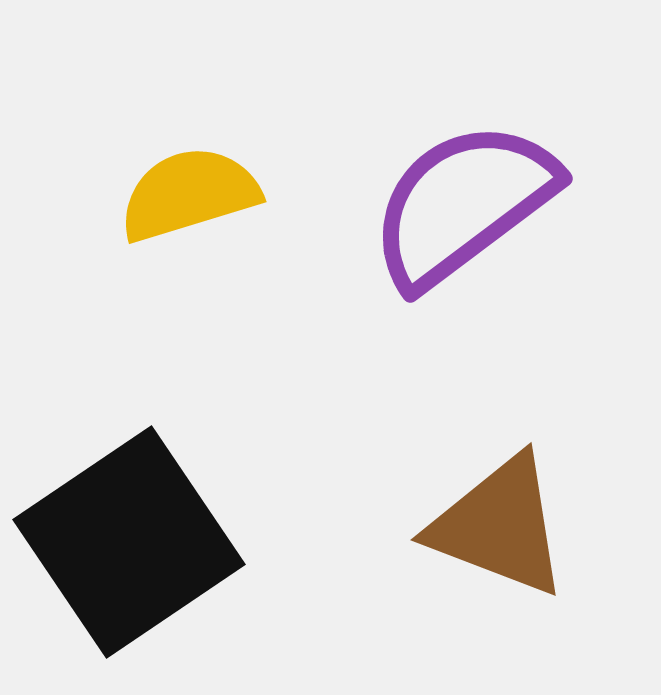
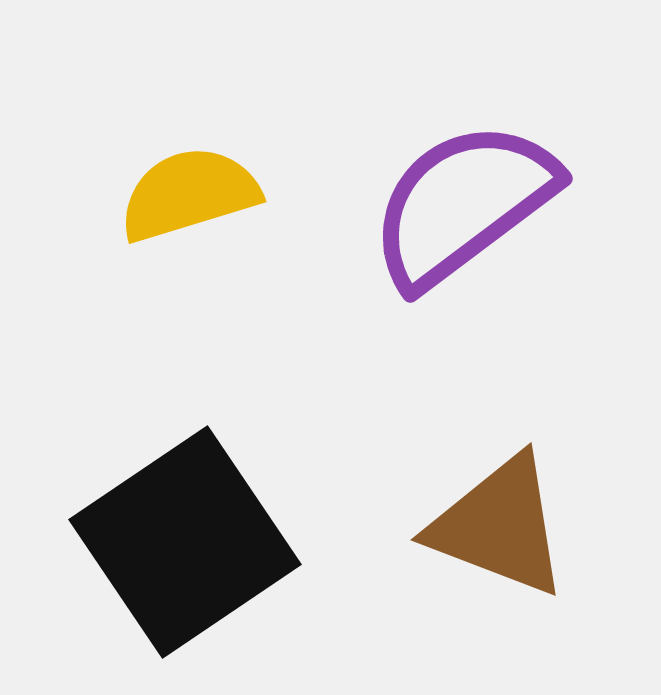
black square: moved 56 px right
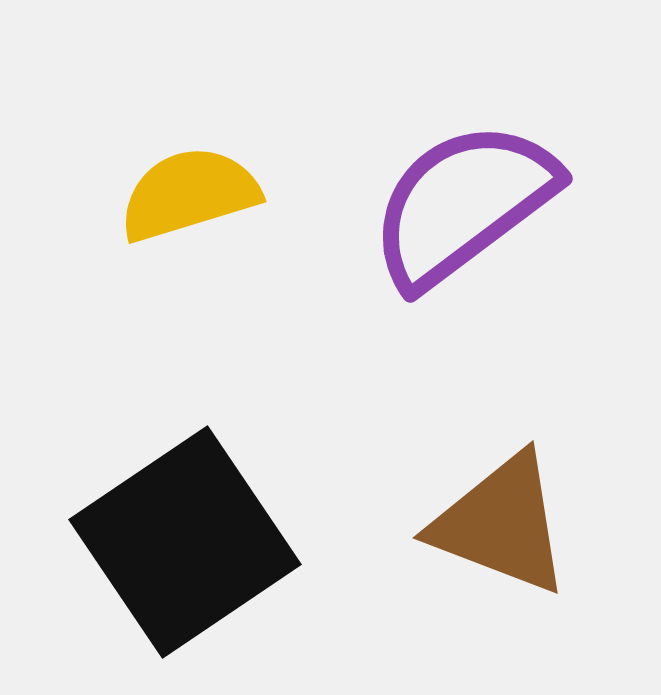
brown triangle: moved 2 px right, 2 px up
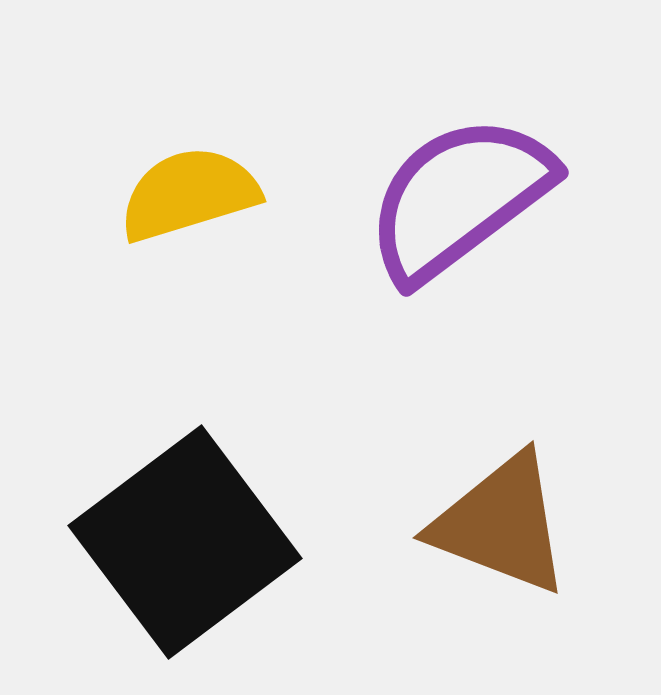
purple semicircle: moved 4 px left, 6 px up
black square: rotated 3 degrees counterclockwise
